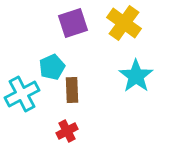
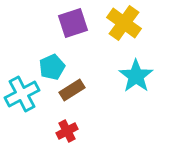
brown rectangle: rotated 60 degrees clockwise
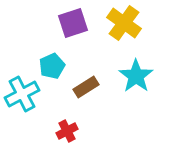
cyan pentagon: moved 1 px up
brown rectangle: moved 14 px right, 3 px up
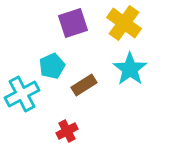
cyan star: moved 6 px left, 7 px up
brown rectangle: moved 2 px left, 2 px up
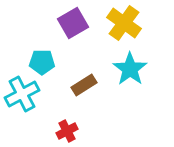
purple square: rotated 12 degrees counterclockwise
cyan pentagon: moved 10 px left, 4 px up; rotated 25 degrees clockwise
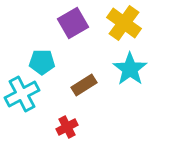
red cross: moved 4 px up
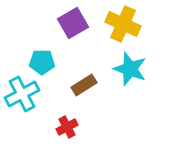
yellow cross: moved 1 px left, 1 px down; rotated 12 degrees counterclockwise
cyan star: rotated 16 degrees counterclockwise
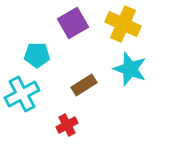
cyan pentagon: moved 5 px left, 7 px up
red cross: moved 2 px up
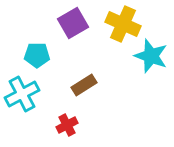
cyan star: moved 21 px right, 13 px up
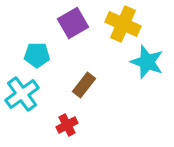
cyan star: moved 4 px left, 6 px down
brown rectangle: rotated 20 degrees counterclockwise
cyan cross: rotated 8 degrees counterclockwise
